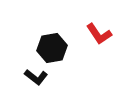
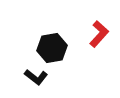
red L-shape: rotated 104 degrees counterclockwise
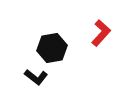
red L-shape: moved 2 px right, 1 px up
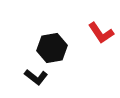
red L-shape: rotated 104 degrees clockwise
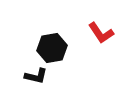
black L-shape: moved 1 px up; rotated 25 degrees counterclockwise
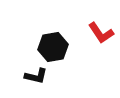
black hexagon: moved 1 px right, 1 px up
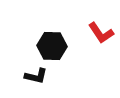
black hexagon: moved 1 px left, 1 px up; rotated 12 degrees clockwise
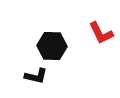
red L-shape: rotated 8 degrees clockwise
